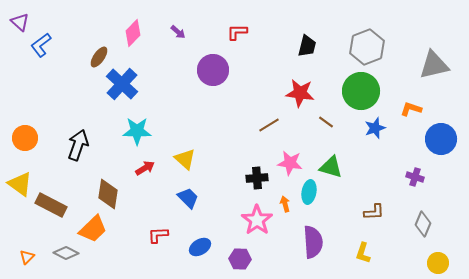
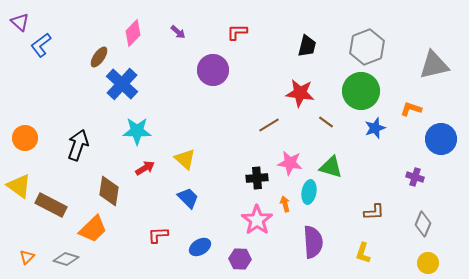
yellow triangle at (20, 184): moved 1 px left, 2 px down
brown diamond at (108, 194): moved 1 px right, 3 px up
gray diamond at (66, 253): moved 6 px down; rotated 10 degrees counterclockwise
yellow circle at (438, 263): moved 10 px left
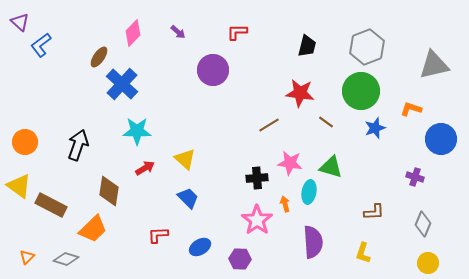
orange circle at (25, 138): moved 4 px down
